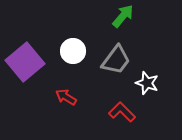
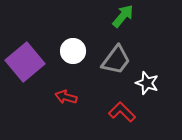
red arrow: rotated 15 degrees counterclockwise
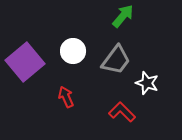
red arrow: rotated 50 degrees clockwise
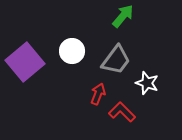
white circle: moved 1 px left
red arrow: moved 32 px right, 3 px up; rotated 45 degrees clockwise
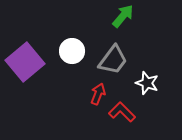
gray trapezoid: moved 3 px left
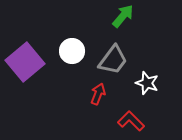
red L-shape: moved 9 px right, 9 px down
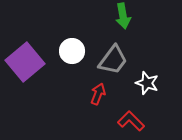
green arrow: rotated 130 degrees clockwise
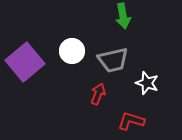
gray trapezoid: rotated 40 degrees clockwise
red L-shape: rotated 28 degrees counterclockwise
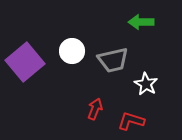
green arrow: moved 18 px right, 6 px down; rotated 100 degrees clockwise
white star: moved 1 px left, 1 px down; rotated 10 degrees clockwise
red arrow: moved 3 px left, 15 px down
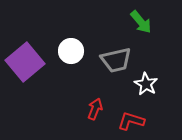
green arrow: rotated 130 degrees counterclockwise
white circle: moved 1 px left
gray trapezoid: moved 3 px right
